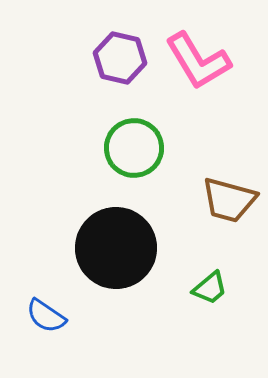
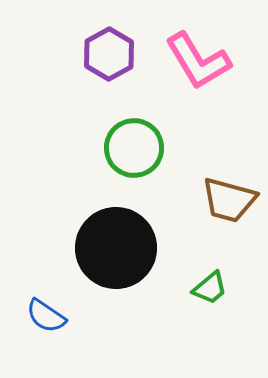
purple hexagon: moved 11 px left, 4 px up; rotated 18 degrees clockwise
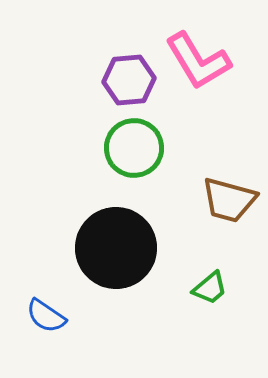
purple hexagon: moved 20 px right, 26 px down; rotated 24 degrees clockwise
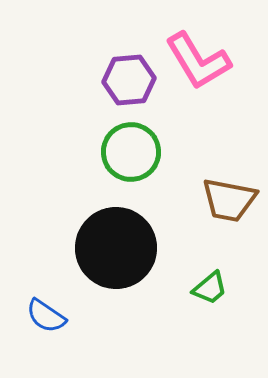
green circle: moved 3 px left, 4 px down
brown trapezoid: rotated 4 degrees counterclockwise
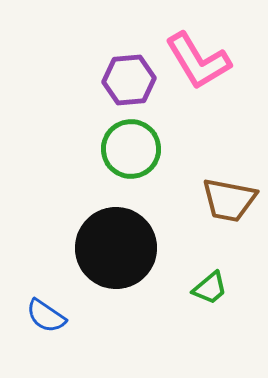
green circle: moved 3 px up
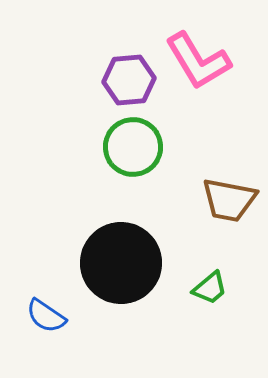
green circle: moved 2 px right, 2 px up
black circle: moved 5 px right, 15 px down
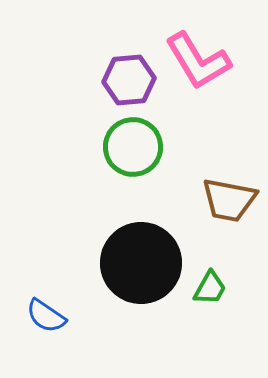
black circle: moved 20 px right
green trapezoid: rotated 21 degrees counterclockwise
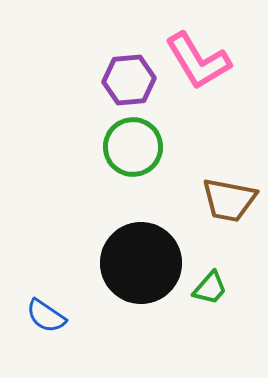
green trapezoid: rotated 12 degrees clockwise
